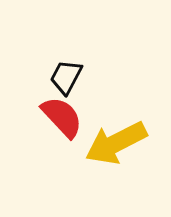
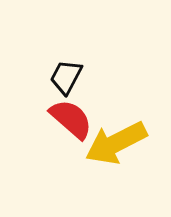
red semicircle: moved 9 px right, 2 px down; rotated 6 degrees counterclockwise
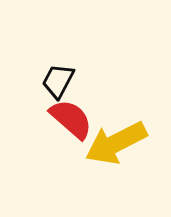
black trapezoid: moved 8 px left, 4 px down
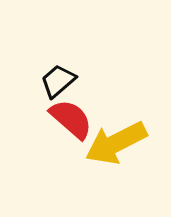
black trapezoid: rotated 21 degrees clockwise
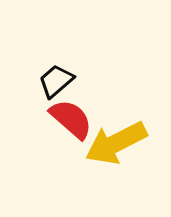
black trapezoid: moved 2 px left
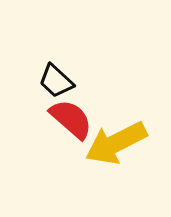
black trapezoid: rotated 96 degrees counterclockwise
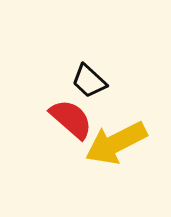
black trapezoid: moved 33 px right
